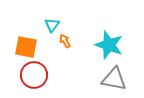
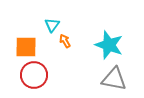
orange square: rotated 10 degrees counterclockwise
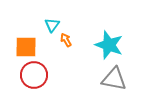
orange arrow: moved 1 px right, 1 px up
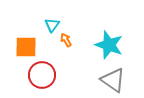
red circle: moved 8 px right
gray triangle: moved 1 px left, 1 px down; rotated 24 degrees clockwise
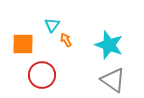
orange square: moved 3 px left, 3 px up
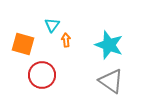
orange arrow: rotated 24 degrees clockwise
orange square: rotated 15 degrees clockwise
gray triangle: moved 2 px left, 1 px down
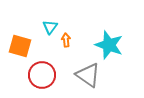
cyan triangle: moved 2 px left, 2 px down
orange square: moved 3 px left, 2 px down
gray triangle: moved 23 px left, 6 px up
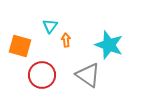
cyan triangle: moved 1 px up
